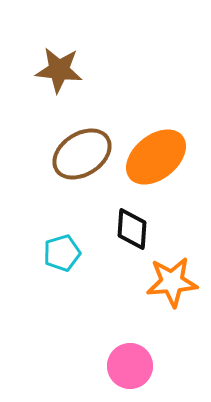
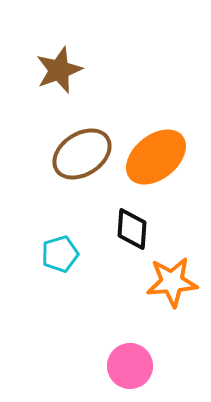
brown star: rotated 27 degrees counterclockwise
cyan pentagon: moved 2 px left, 1 px down
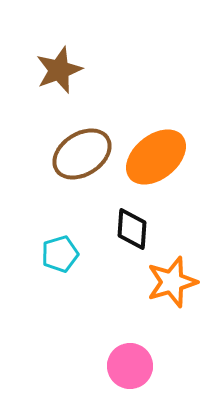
orange star: rotated 12 degrees counterclockwise
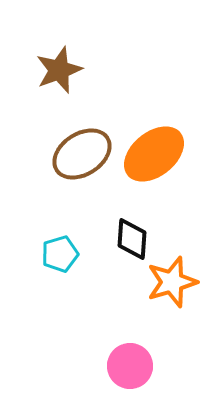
orange ellipse: moved 2 px left, 3 px up
black diamond: moved 10 px down
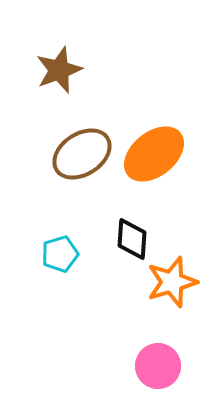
pink circle: moved 28 px right
